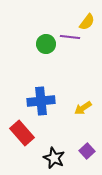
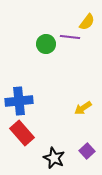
blue cross: moved 22 px left
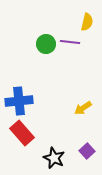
yellow semicircle: rotated 24 degrees counterclockwise
purple line: moved 5 px down
